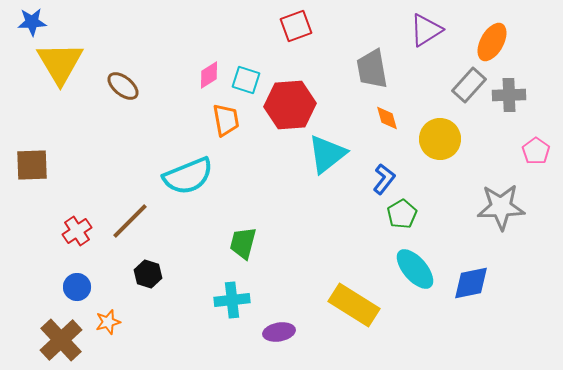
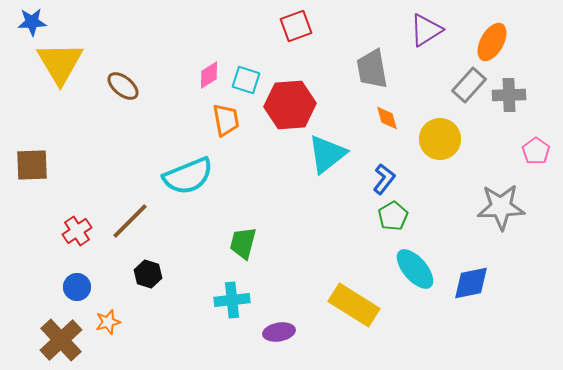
green pentagon: moved 9 px left, 2 px down
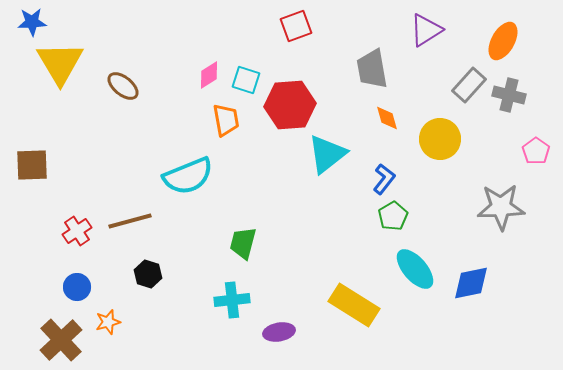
orange ellipse: moved 11 px right, 1 px up
gray cross: rotated 16 degrees clockwise
brown line: rotated 30 degrees clockwise
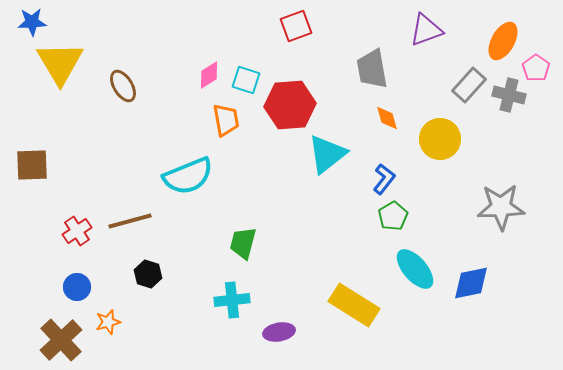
purple triangle: rotated 12 degrees clockwise
brown ellipse: rotated 20 degrees clockwise
pink pentagon: moved 83 px up
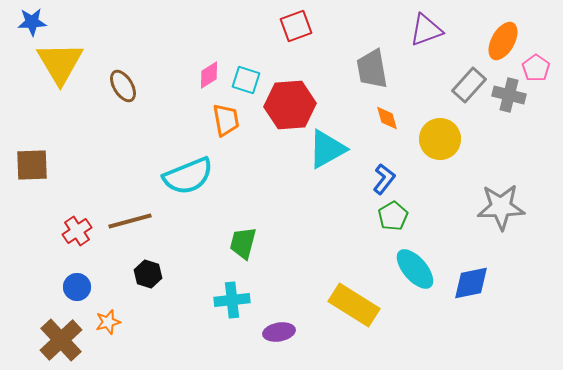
cyan triangle: moved 5 px up; rotated 9 degrees clockwise
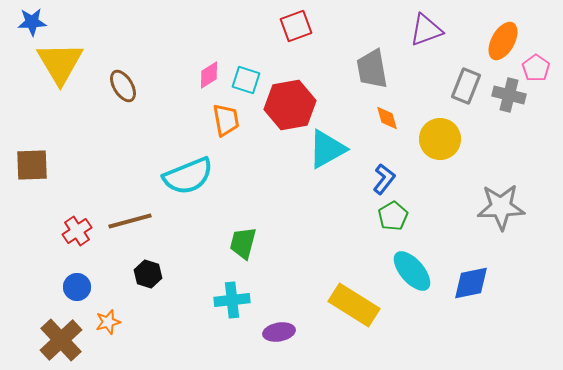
gray rectangle: moved 3 px left, 1 px down; rotated 20 degrees counterclockwise
red hexagon: rotated 6 degrees counterclockwise
cyan ellipse: moved 3 px left, 2 px down
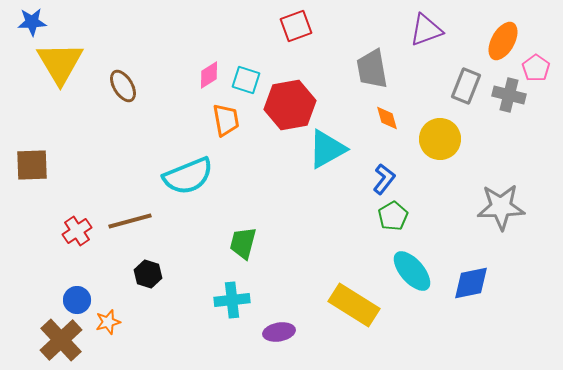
blue circle: moved 13 px down
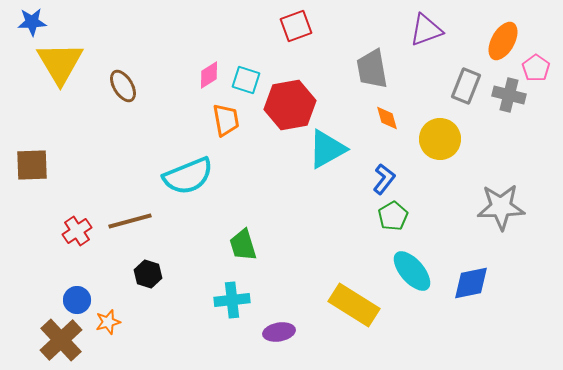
green trapezoid: moved 2 px down; rotated 32 degrees counterclockwise
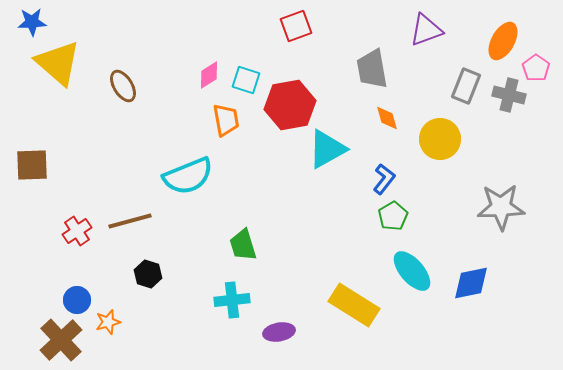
yellow triangle: moved 2 px left; rotated 18 degrees counterclockwise
